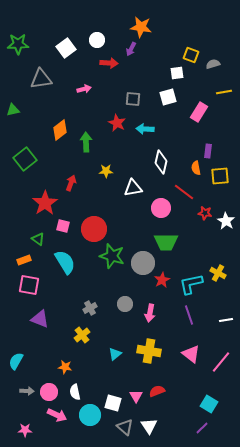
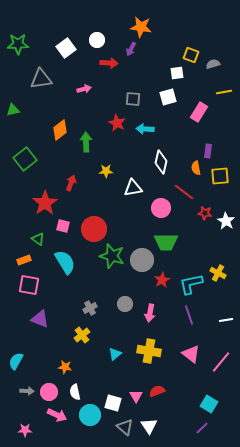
gray circle at (143, 263): moved 1 px left, 3 px up
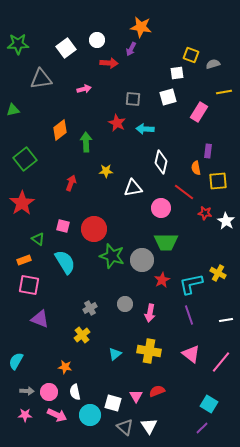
yellow square at (220, 176): moved 2 px left, 5 px down
red star at (45, 203): moved 23 px left
pink star at (25, 430): moved 15 px up
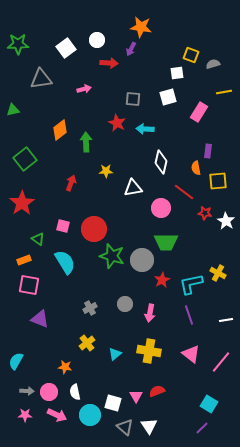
yellow cross at (82, 335): moved 5 px right, 8 px down
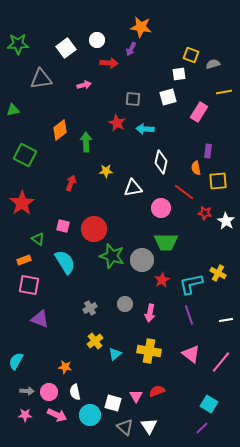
white square at (177, 73): moved 2 px right, 1 px down
pink arrow at (84, 89): moved 4 px up
green square at (25, 159): moved 4 px up; rotated 25 degrees counterclockwise
yellow cross at (87, 343): moved 8 px right, 2 px up
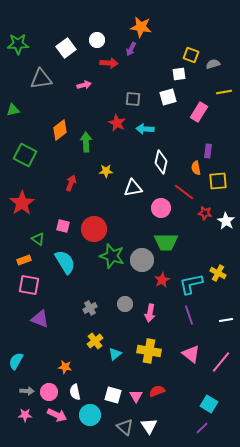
white square at (113, 403): moved 8 px up
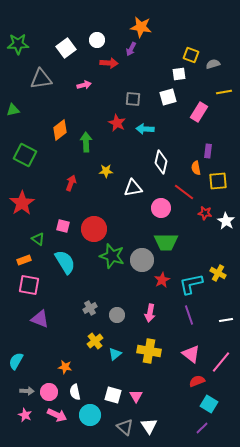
gray circle at (125, 304): moved 8 px left, 11 px down
red semicircle at (157, 391): moved 40 px right, 10 px up
pink star at (25, 415): rotated 24 degrees clockwise
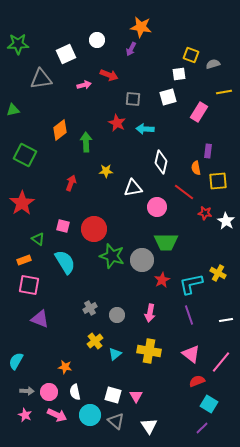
white square at (66, 48): moved 6 px down; rotated 12 degrees clockwise
red arrow at (109, 63): moved 12 px down; rotated 18 degrees clockwise
pink circle at (161, 208): moved 4 px left, 1 px up
gray triangle at (125, 427): moved 9 px left, 6 px up
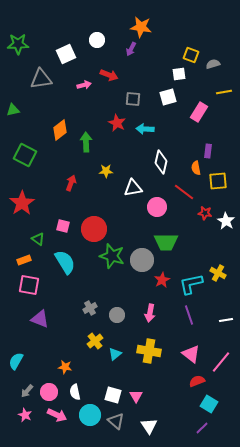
gray arrow at (27, 391): rotated 128 degrees clockwise
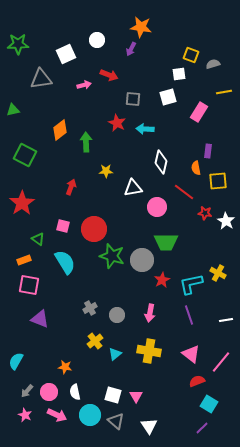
red arrow at (71, 183): moved 4 px down
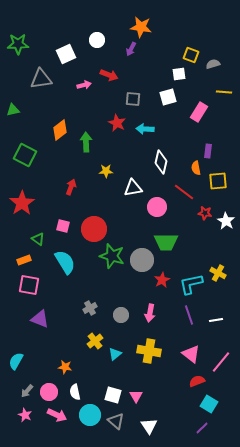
yellow line at (224, 92): rotated 14 degrees clockwise
gray circle at (117, 315): moved 4 px right
white line at (226, 320): moved 10 px left
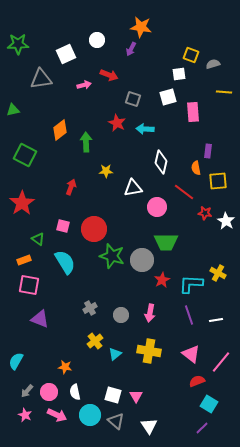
gray square at (133, 99): rotated 14 degrees clockwise
pink rectangle at (199, 112): moved 6 px left; rotated 36 degrees counterclockwise
cyan L-shape at (191, 284): rotated 15 degrees clockwise
